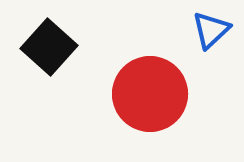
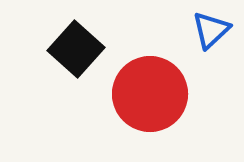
black square: moved 27 px right, 2 px down
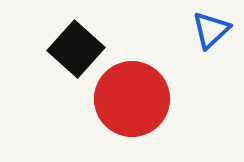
red circle: moved 18 px left, 5 px down
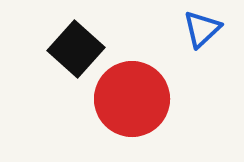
blue triangle: moved 9 px left, 1 px up
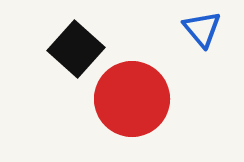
blue triangle: rotated 27 degrees counterclockwise
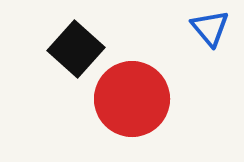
blue triangle: moved 8 px right, 1 px up
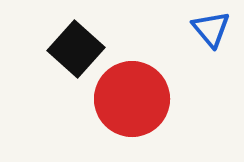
blue triangle: moved 1 px right, 1 px down
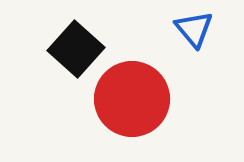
blue triangle: moved 17 px left
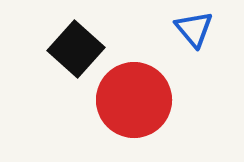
red circle: moved 2 px right, 1 px down
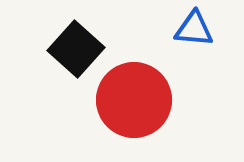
blue triangle: rotated 45 degrees counterclockwise
